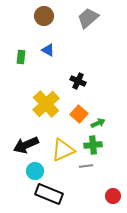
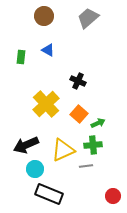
cyan circle: moved 2 px up
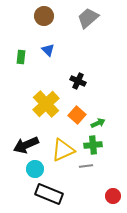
blue triangle: rotated 16 degrees clockwise
orange square: moved 2 px left, 1 px down
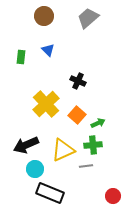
black rectangle: moved 1 px right, 1 px up
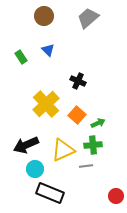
green rectangle: rotated 40 degrees counterclockwise
red circle: moved 3 px right
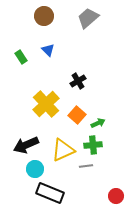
black cross: rotated 35 degrees clockwise
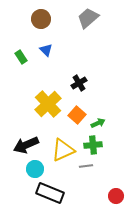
brown circle: moved 3 px left, 3 px down
blue triangle: moved 2 px left
black cross: moved 1 px right, 2 px down
yellow cross: moved 2 px right
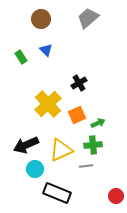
orange square: rotated 24 degrees clockwise
yellow triangle: moved 2 px left
black rectangle: moved 7 px right
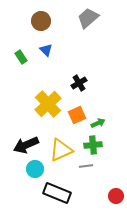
brown circle: moved 2 px down
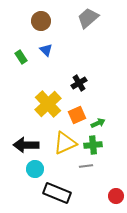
black arrow: rotated 25 degrees clockwise
yellow triangle: moved 4 px right, 7 px up
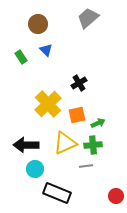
brown circle: moved 3 px left, 3 px down
orange square: rotated 12 degrees clockwise
